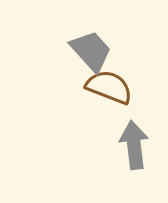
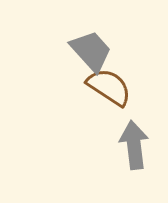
brown semicircle: rotated 12 degrees clockwise
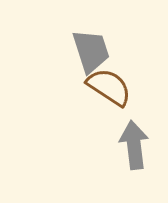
gray trapezoid: rotated 24 degrees clockwise
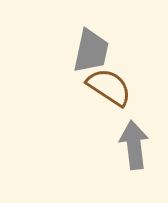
gray trapezoid: rotated 30 degrees clockwise
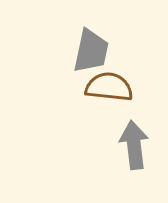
brown semicircle: rotated 27 degrees counterclockwise
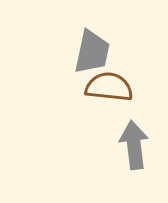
gray trapezoid: moved 1 px right, 1 px down
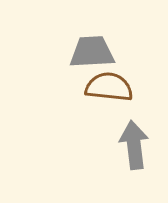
gray trapezoid: rotated 105 degrees counterclockwise
